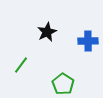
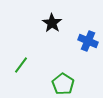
black star: moved 5 px right, 9 px up; rotated 12 degrees counterclockwise
blue cross: rotated 24 degrees clockwise
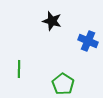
black star: moved 2 px up; rotated 18 degrees counterclockwise
green line: moved 2 px left, 4 px down; rotated 36 degrees counterclockwise
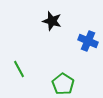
green line: rotated 30 degrees counterclockwise
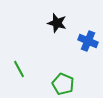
black star: moved 5 px right, 2 px down
green pentagon: rotated 10 degrees counterclockwise
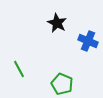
black star: rotated 12 degrees clockwise
green pentagon: moved 1 px left
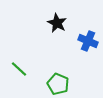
green line: rotated 18 degrees counterclockwise
green pentagon: moved 4 px left
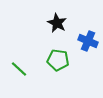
green pentagon: moved 24 px up; rotated 15 degrees counterclockwise
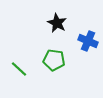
green pentagon: moved 4 px left
